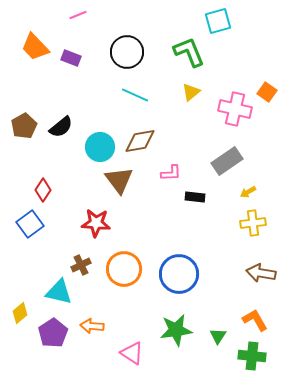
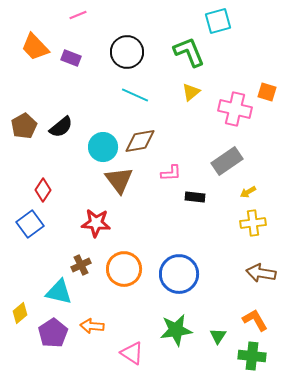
orange square: rotated 18 degrees counterclockwise
cyan circle: moved 3 px right
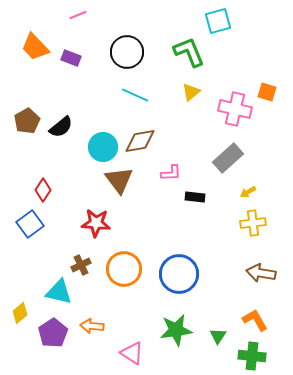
brown pentagon: moved 3 px right, 5 px up
gray rectangle: moved 1 px right, 3 px up; rotated 8 degrees counterclockwise
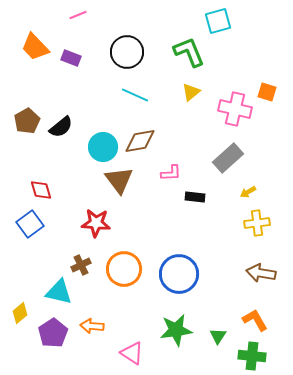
red diamond: moved 2 px left; rotated 50 degrees counterclockwise
yellow cross: moved 4 px right
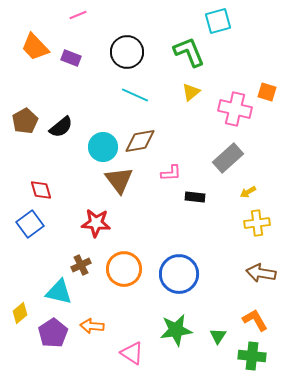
brown pentagon: moved 2 px left
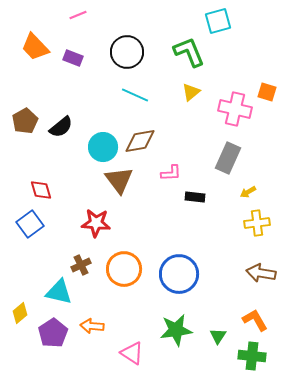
purple rectangle: moved 2 px right
gray rectangle: rotated 24 degrees counterclockwise
